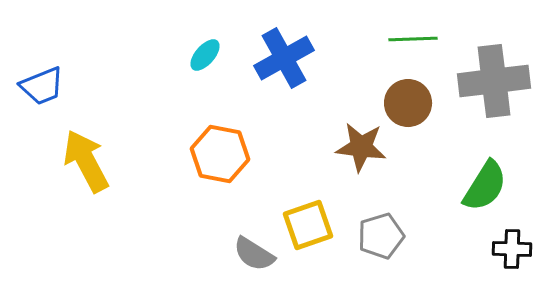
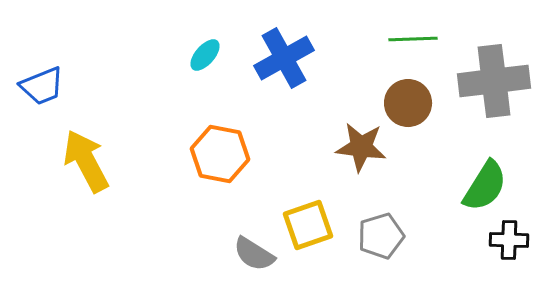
black cross: moved 3 px left, 9 px up
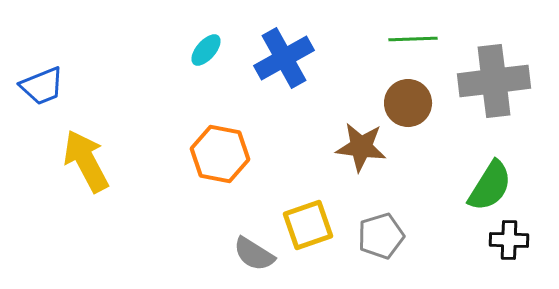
cyan ellipse: moved 1 px right, 5 px up
green semicircle: moved 5 px right
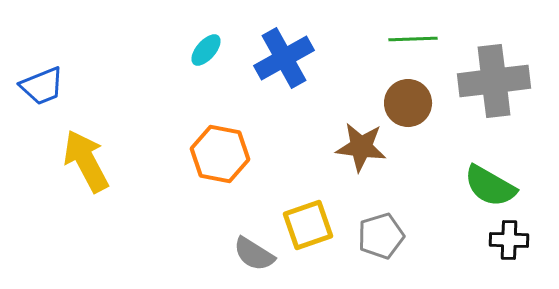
green semicircle: rotated 88 degrees clockwise
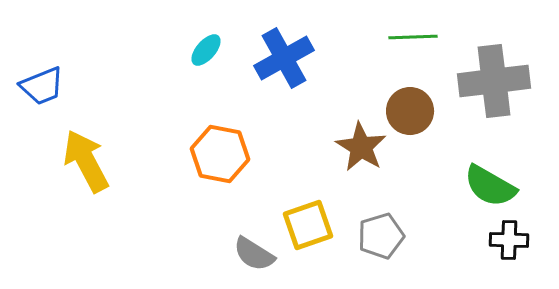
green line: moved 2 px up
brown circle: moved 2 px right, 8 px down
brown star: rotated 24 degrees clockwise
